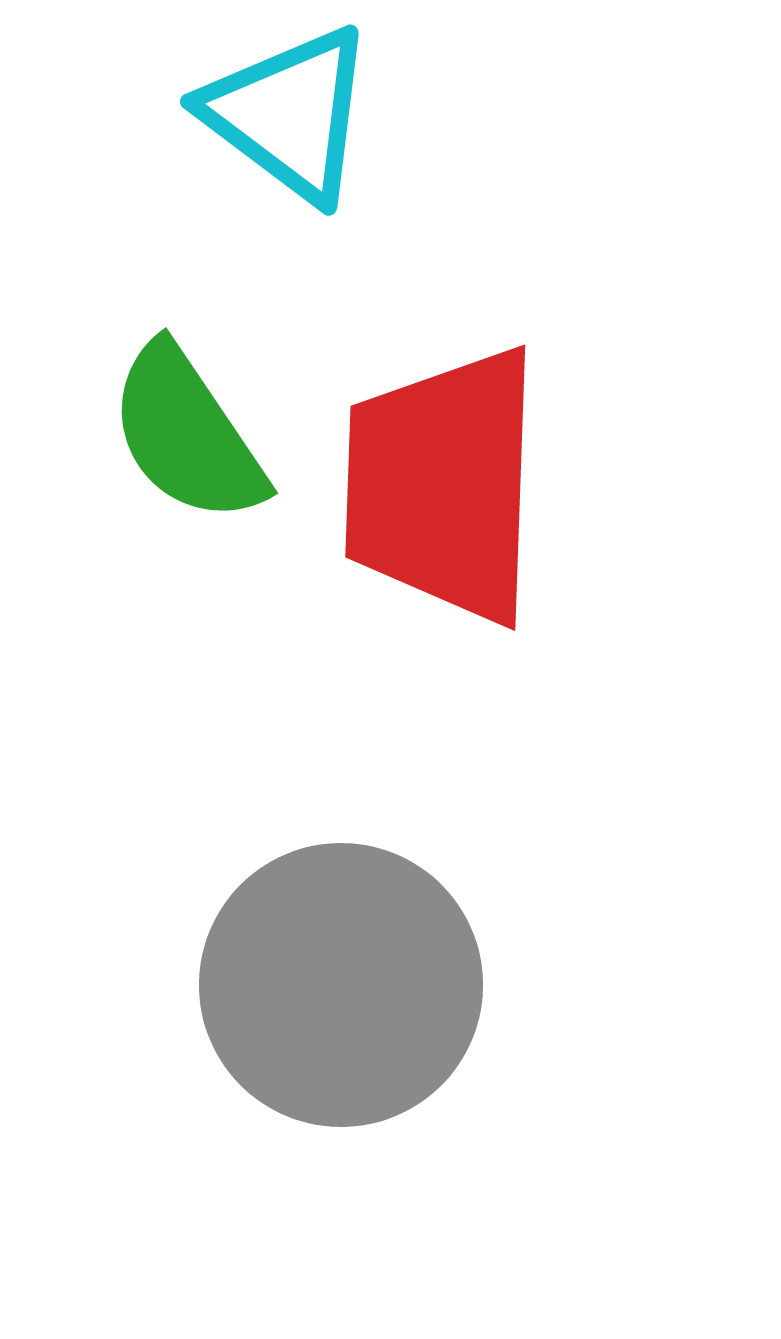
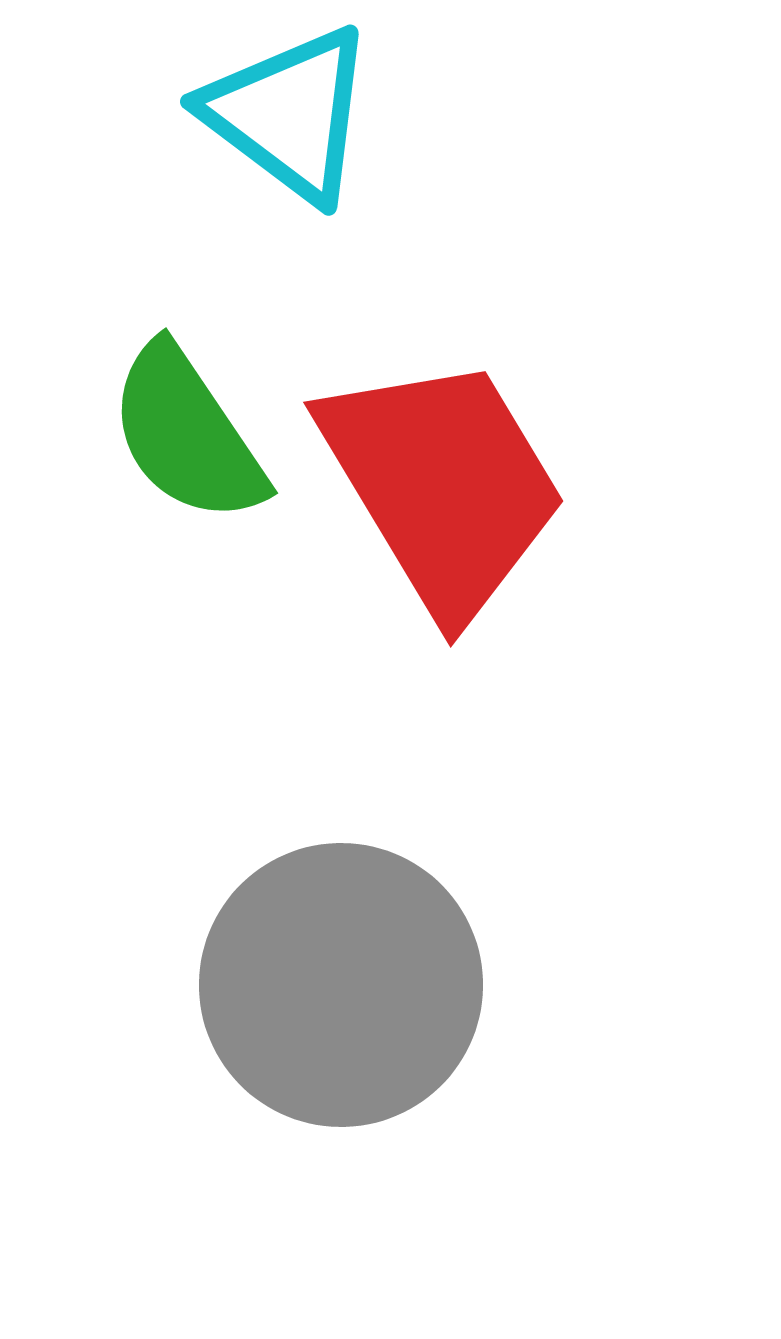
red trapezoid: rotated 147 degrees clockwise
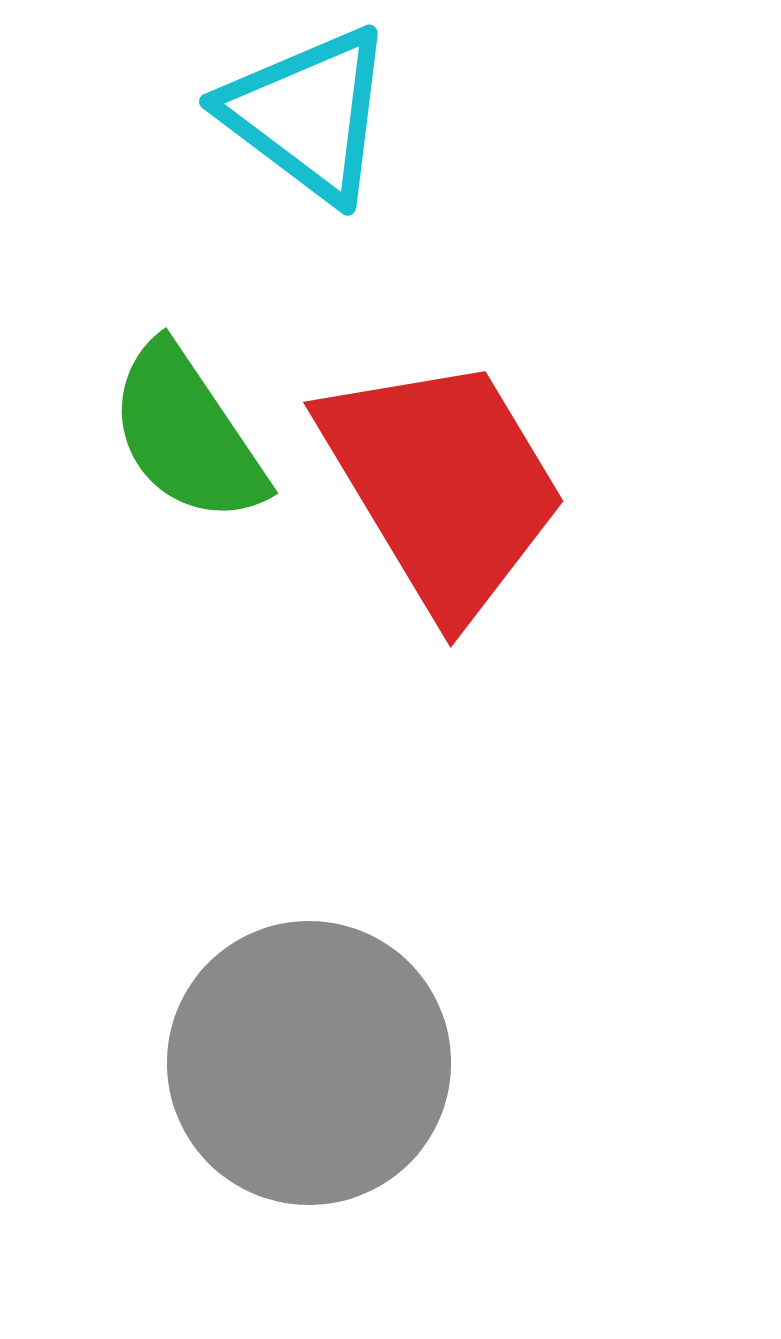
cyan triangle: moved 19 px right
gray circle: moved 32 px left, 78 px down
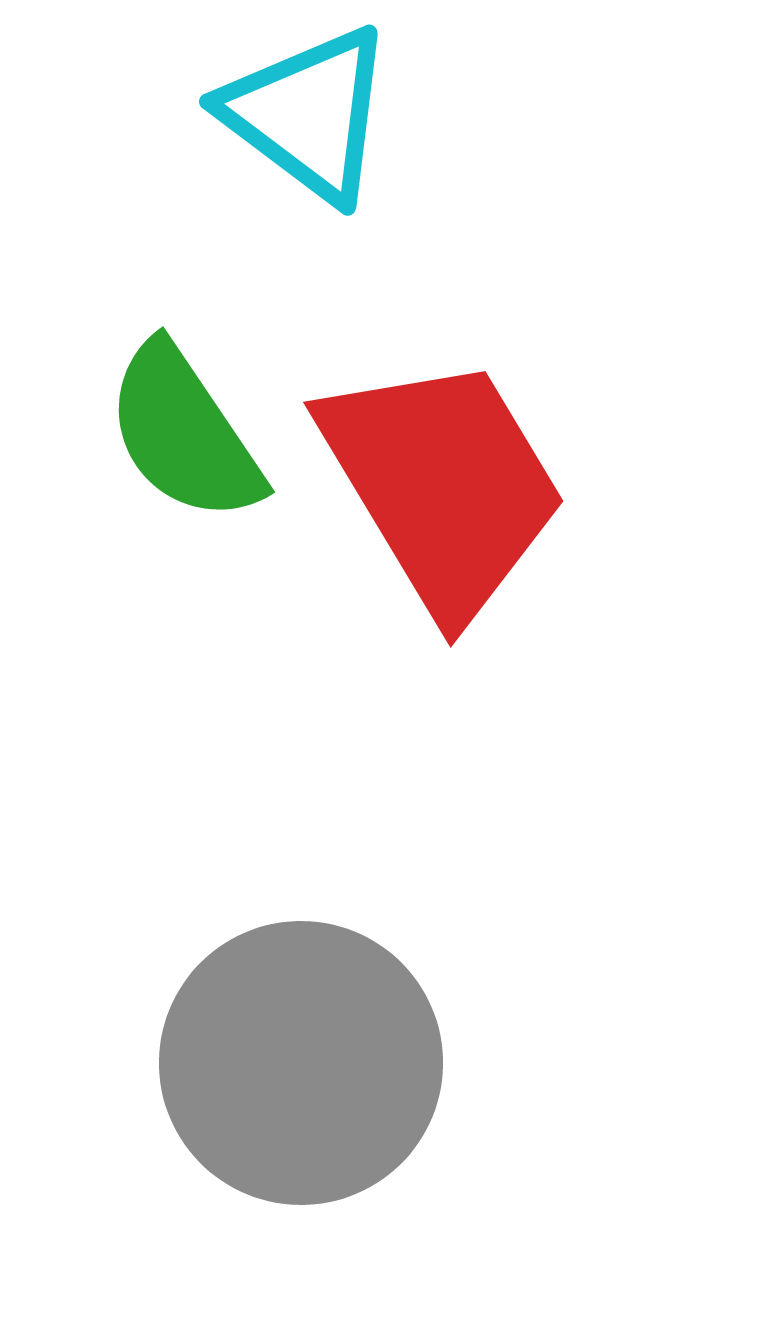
green semicircle: moved 3 px left, 1 px up
gray circle: moved 8 px left
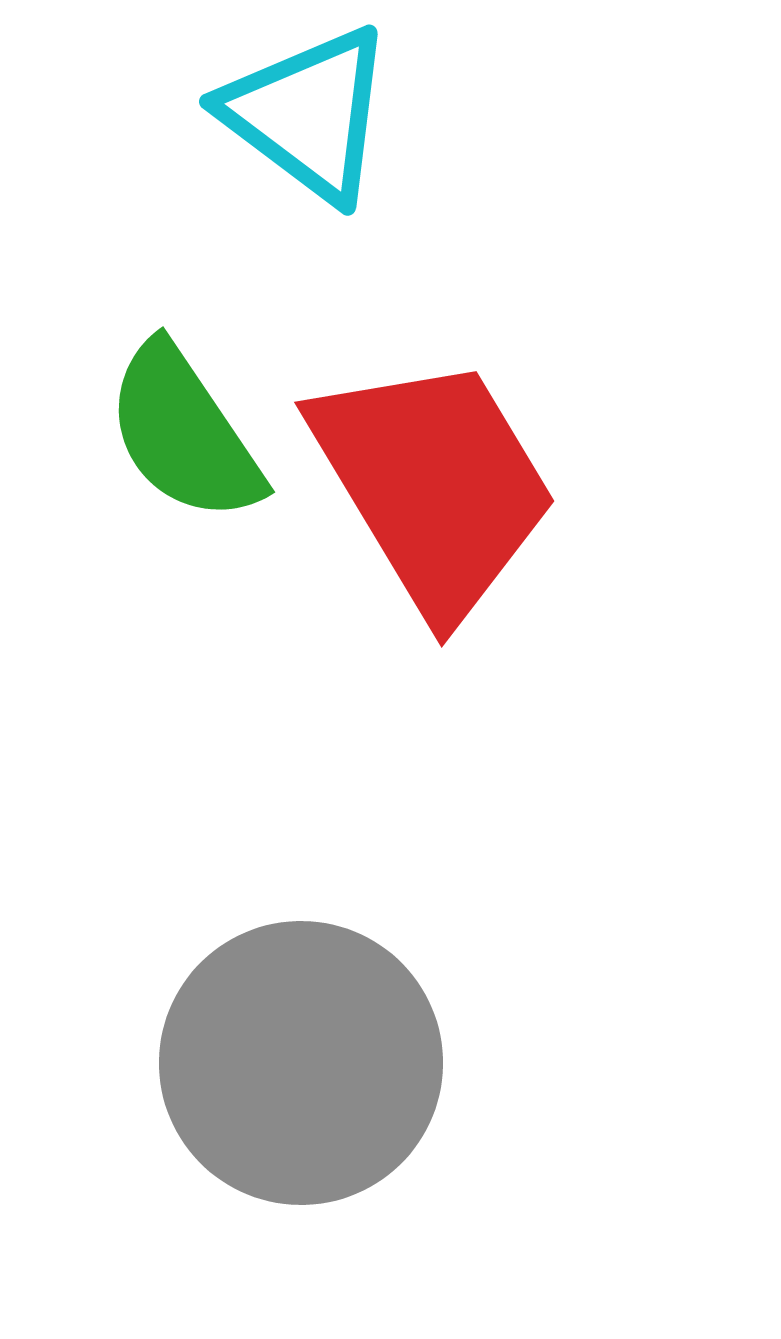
red trapezoid: moved 9 px left
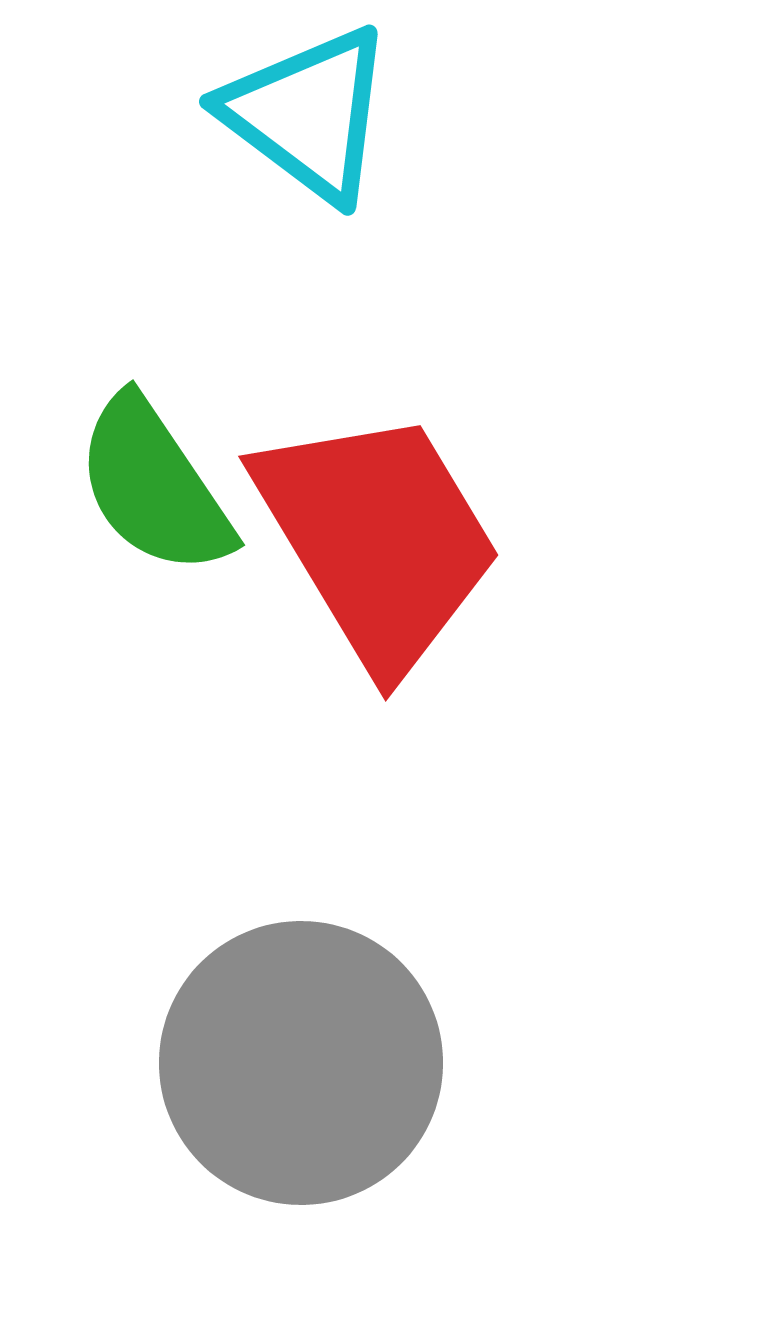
green semicircle: moved 30 px left, 53 px down
red trapezoid: moved 56 px left, 54 px down
